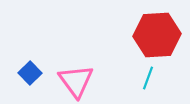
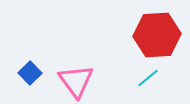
cyan line: rotated 30 degrees clockwise
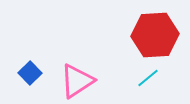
red hexagon: moved 2 px left
pink triangle: moved 1 px right; rotated 33 degrees clockwise
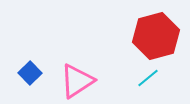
red hexagon: moved 1 px right, 1 px down; rotated 12 degrees counterclockwise
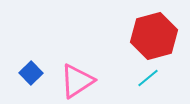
red hexagon: moved 2 px left
blue square: moved 1 px right
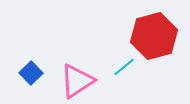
cyan line: moved 24 px left, 11 px up
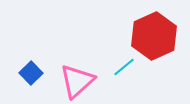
red hexagon: rotated 9 degrees counterclockwise
pink triangle: rotated 9 degrees counterclockwise
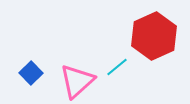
cyan line: moved 7 px left
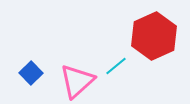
cyan line: moved 1 px left, 1 px up
